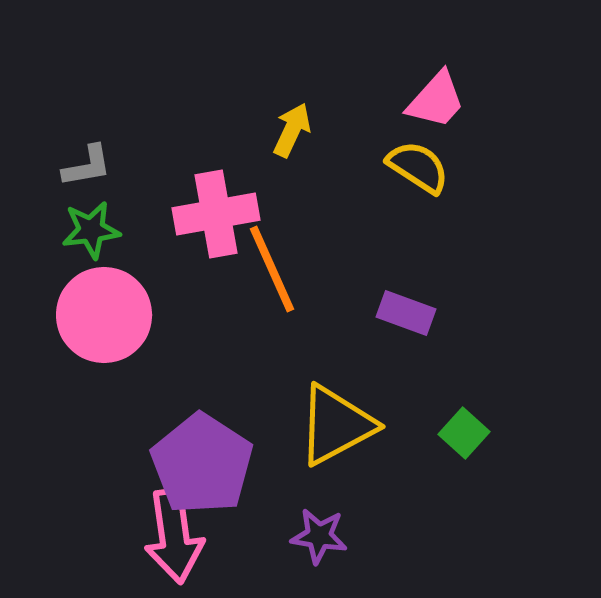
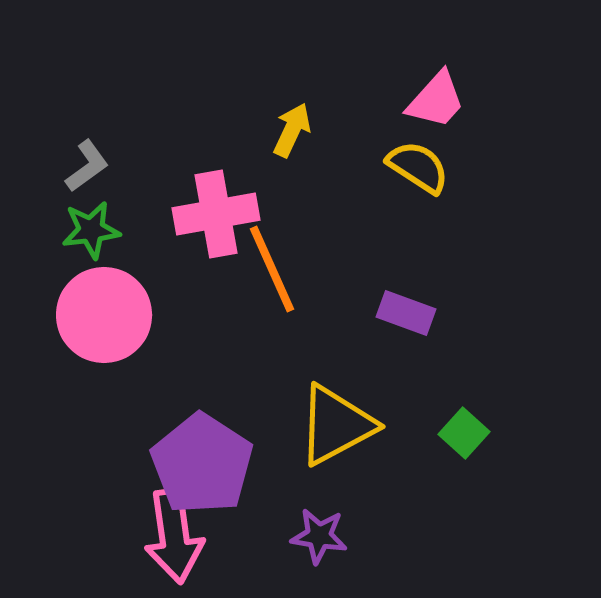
gray L-shape: rotated 26 degrees counterclockwise
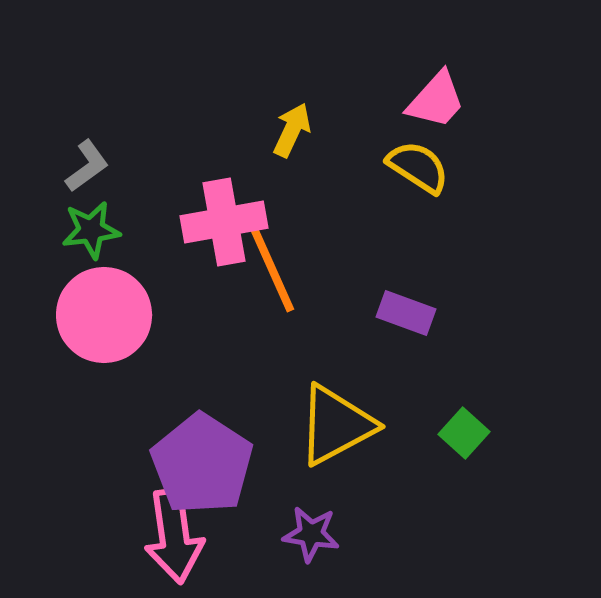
pink cross: moved 8 px right, 8 px down
purple star: moved 8 px left, 2 px up
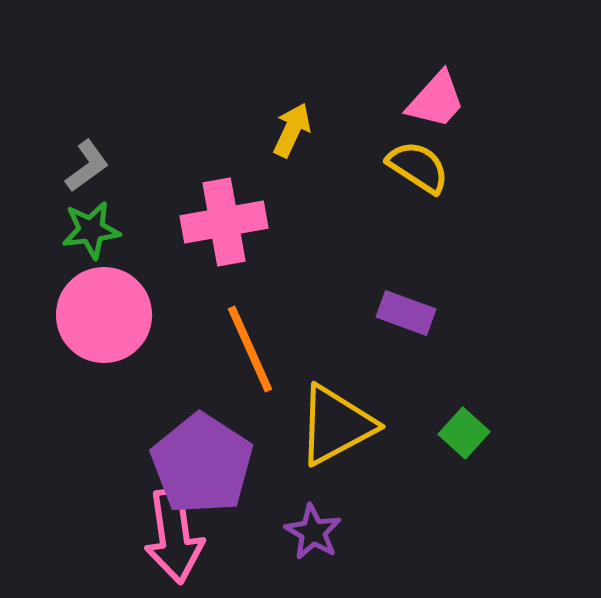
orange line: moved 22 px left, 80 px down
purple star: moved 2 px right, 2 px up; rotated 22 degrees clockwise
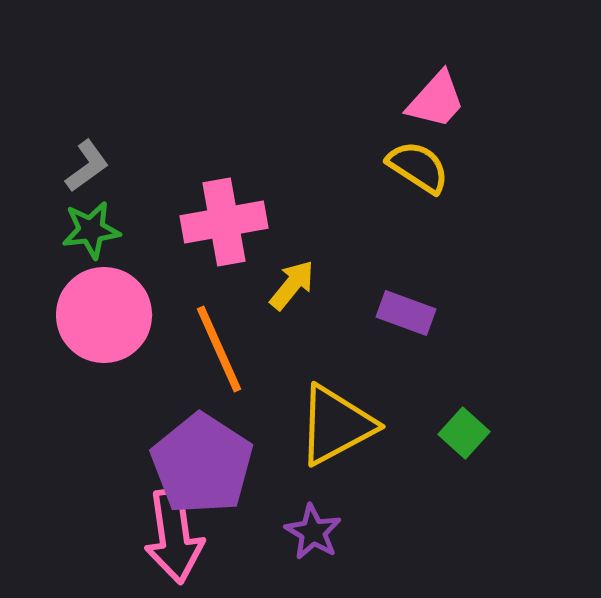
yellow arrow: moved 155 px down; rotated 14 degrees clockwise
orange line: moved 31 px left
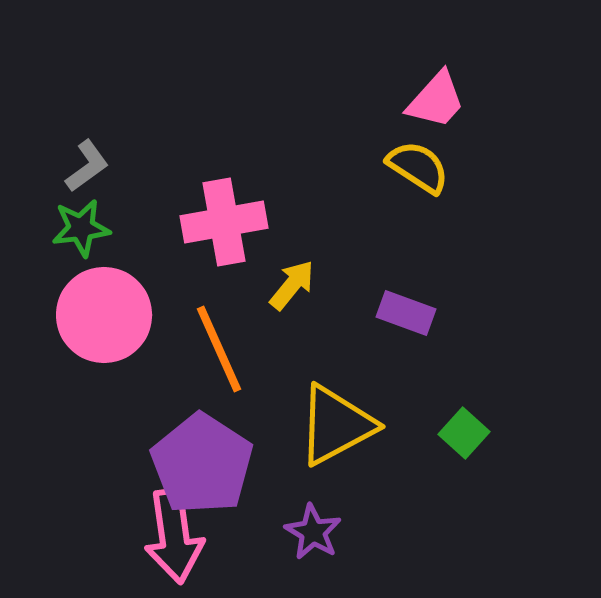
green star: moved 10 px left, 2 px up
